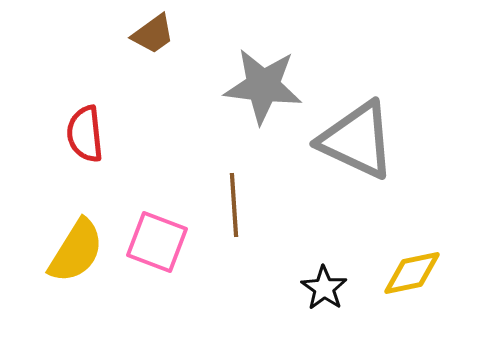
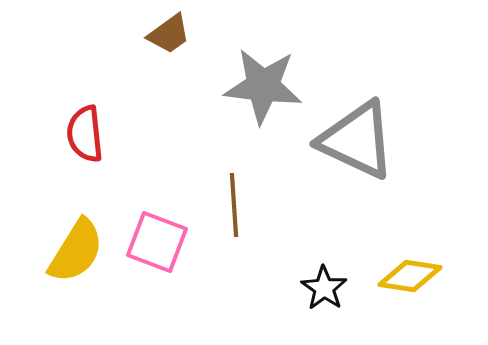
brown trapezoid: moved 16 px right
yellow diamond: moved 2 px left, 3 px down; rotated 20 degrees clockwise
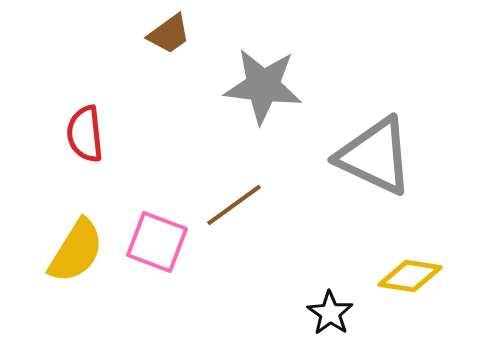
gray triangle: moved 18 px right, 16 px down
brown line: rotated 58 degrees clockwise
black star: moved 6 px right, 25 px down
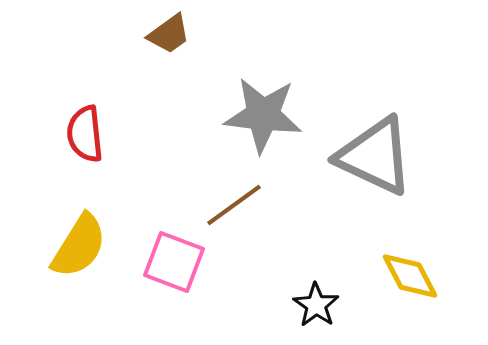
gray star: moved 29 px down
pink square: moved 17 px right, 20 px down
yellow semicircle: moved 3 px right, 5 px up
yellow diamond: rotated 54 degrees clockwise
black star: moved 14 px left, 8 px up
